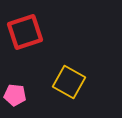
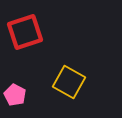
pink pentagon: rotated 20 degrees clockwise
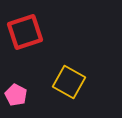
pink pentagon: moved 1 px right
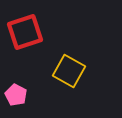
yellow square: moved 11 px up
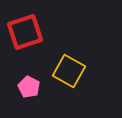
pink pentagon: moved 13 px right, 8 px up
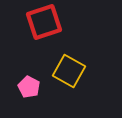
red square: moved 19 px right, 10 px up
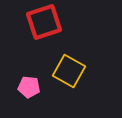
pink pentagon: rotated 20 degrees counterclockwise
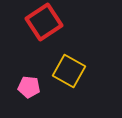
red square: rotated 15 degrees counterclockwise
